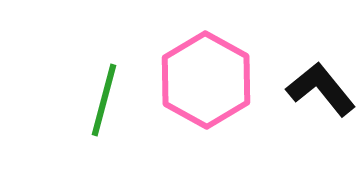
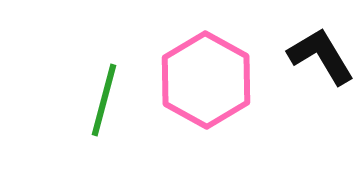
black L-shape: moved 33 px up; rotated 8 degrees clockwise
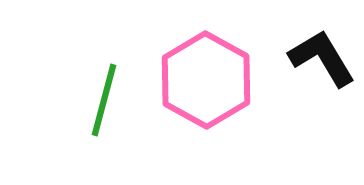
black L-shape: moved 1 px right, 2 px down
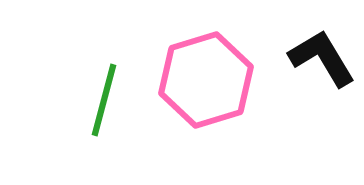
pink hexagon: rotated 14 degrees clockwise
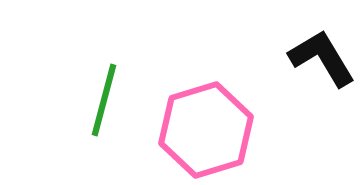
pink hexagon: moved 50 px down
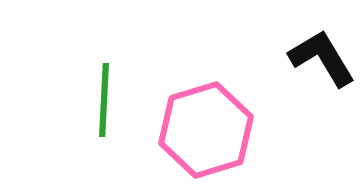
green line: rotated 12 degrees counterclockwise
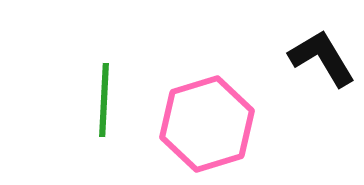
pink hexagon: moved 1 px right, 6 px up
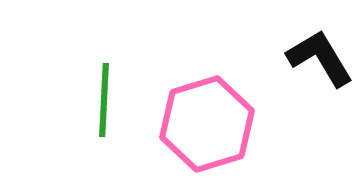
black L-shape: moved 2 px left
